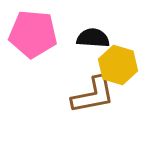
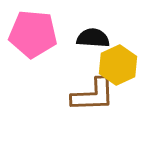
yellow hexagon: rotated 18 degrees clockwise
brown L-shape: rotated 9 degrees clockwise
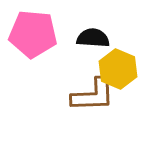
yellow hexagon: moved 4 px down; rotated 12 degrees counterclockwise
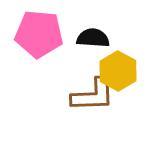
pink pentagon: moved 6 px right
yellow hexagon: moved 2 px down; rotated 6 degrees clockwise
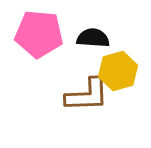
yellow hexagon: rotated 15 degrees clockwise
brown L-shape: moved 6 px left
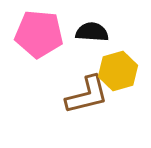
black semicircle: moved 1 px left, 6 px up
brown L-shape: rotated 12 degrees counterclockwise
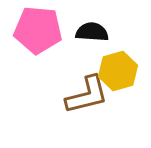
pink pentagon: moved 1 px left, 4 px up
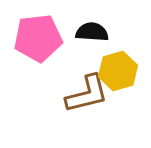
pink pentagon: moved 8 px down; rotated 12 degrees counterclockwise
brown L-shape: moved 1 px up
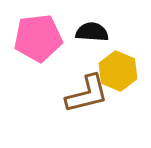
yellow hexagon: rotated 21 degrees counterclockwise
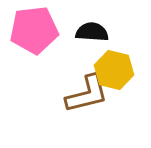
pink pentagon: moved 4 px left, 8 px up
yellow hexagon: moved 4 px left, 1 px up; rotated 9 degrees counterclockwise
